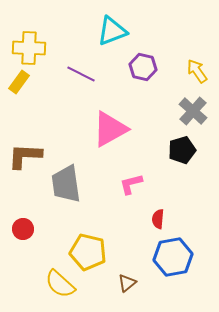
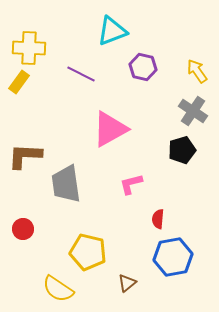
gray cross: rotated 8 degrees counterclockwise
yellow semicircle: moved 2 px left, 5 px down; rotated 8 degrees counterclockwise
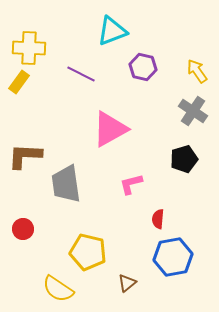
black pentagon: moved 2 px right, 9 px down
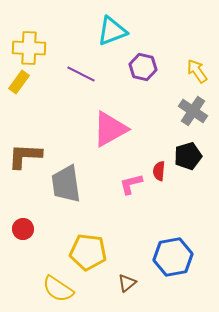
black pentagon: moved 4 px right, 3 px up
red semicircle: moved 1 px right, 48 px up
yellow pentagon: rotated 6 degrees counterclockwise
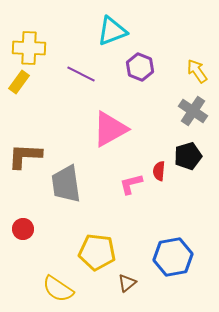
purple hexagon: moved 3 px left; rotated 8 degrees clockwise
yellow pentagon: moved 9 px right
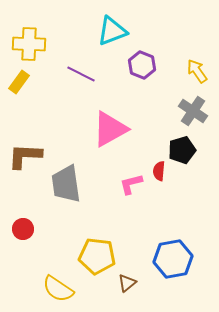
yellow cross: moved 4 px up
purple hexagon: moved 2 px right, 2 px up
black pentagon: moved 6 px left, 6 px up
yellow pentagon: moved 4 px down
blue hexagon: moved 2 px down
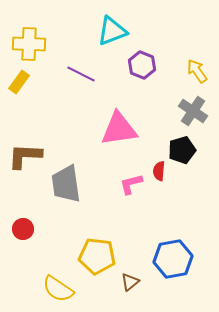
pink triangle: moved 9 px right; rotated 21 degrees clockwise
brown triangle: moved 3 px right, 1 px up
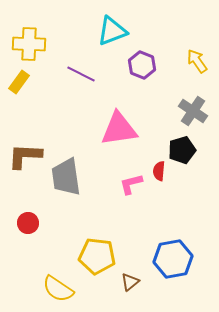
yellow arrow: moved 10 px up
gray trapezoid: moved 7 px up
red circle: moved 5 px right, 6 px up
